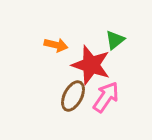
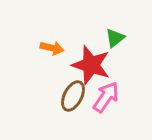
green triangle: moved 2 px up
orange arrow: moved 4 px left, 3 px down
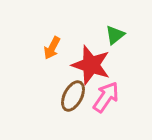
green triangle: moved 3 px up
orange arrow: rotated 105 degrees clockwise
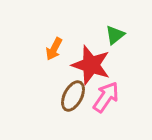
orange arrow: moved 2 px right, 1 px down
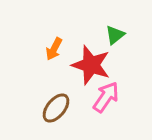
brown ellipse: moved 17 px left, 12 px down; rotated 12 degrees clockwise
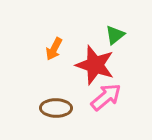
red star: moved 4 px right
pink arrow: rotated 16 degrees clockwise
brown ellipse: rotated 52 degrees clockwise
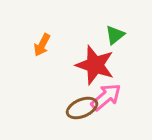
orange arrow: moved 12 px left, 4 px up
brown ellipse: moved 26 px right; rotated 24 degrees counterclockwise
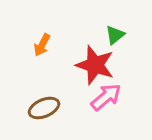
brown ellipse: moved 38 px left
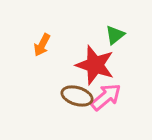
brown ellipse: moved 33 px right, 12 px up; rotated 40 degrees clockwise
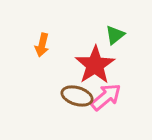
orange arrow: rotated 15 degrees counterclockwise
red star: rotated 21 degrees clockwise
